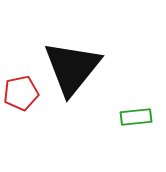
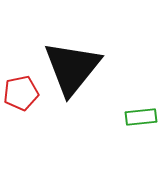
green rectangle: moved 5 px right
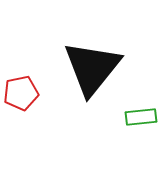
black triangle: moved 20 px right
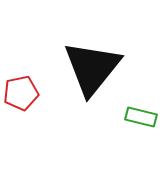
green rectangle: rotated 20 degrees clockwise
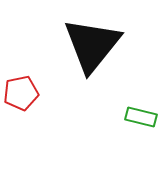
black triangle: moved 23 px up
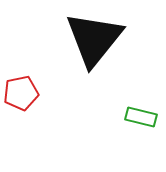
black triangle: moved 2 px right, 6 px up
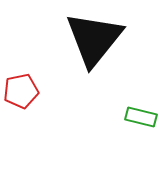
red pentagon: moved 2 px up
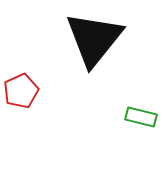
red pentagon: rotated 12 degrees counterclockwise
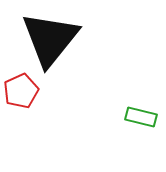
black triangle: moved 44 px left
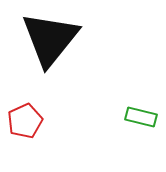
red pentagon: moved 4 px right, 30 px down
